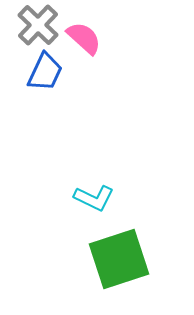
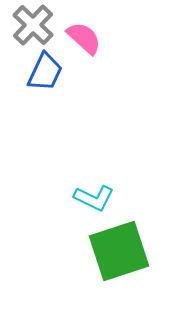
gray cross: moved 5 px left
green square: moved 8 px up
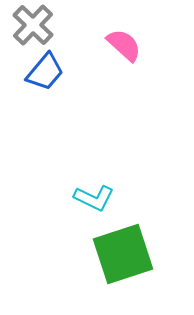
pink semicircle: moved 40 px right, 7 px down
blue trapezoid: rotated 15 degrees clockwise
green square: moved 4 px right, 3 px down
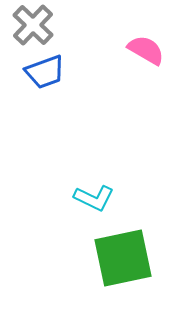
pink semicircle: moved 22 px right, 5 px down; rotated 12 degrees counterclockwise
blue trapezoid: rotated 30 degrees clockwise
green square: moved 4 px down; rotated 6 degrees clockwise
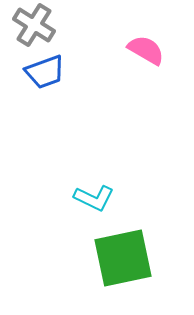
gray cross: moved 1 px right; rotated 12 degrees counterclockwise
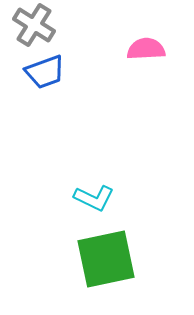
pink semicircle: moved 1 px up; rotated 33 degrees counterclockwise
green square: moved 17 px left, 1 px down
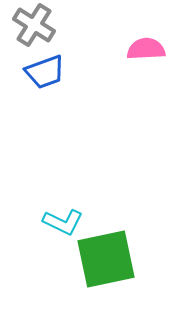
cyan L-shape: moved 31 px left, 24 px down
